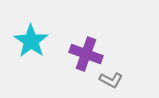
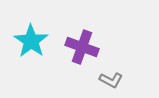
purple cross: moved 4 px left, 7 px up
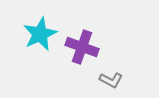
cyan star: moved 9 px right, 7 px up; rotated 12 degrees clockwise
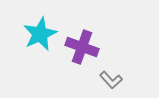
gray L-shape: rotated 20 degrees clockwise
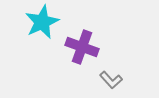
cyan star: moved 2 px right, 12 px up
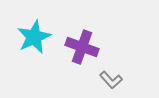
cyan star: moved 8 px left, 15 px down
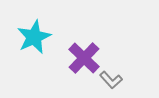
purple cross: moved 2 px right, 11 px down; rotated 24 degrees clockwise
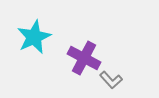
purple cross: rotated 16 degrees counterclockwise
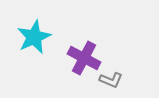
gray L-shape: rotated 25 degrees counterclockwise
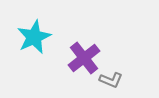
purple cross: rotated 24 degrees clockwise
